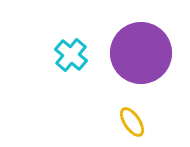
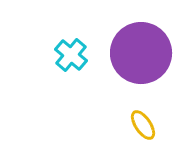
yellow ellipse: moved 11 px right, 3 px down
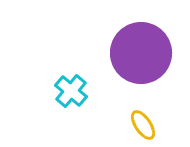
cyan cross: moved 36 px down
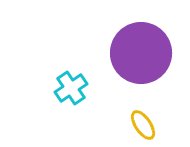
cyan cross: moved 3 px up; rotated 16 degrees clockwise
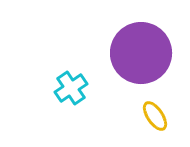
yellow ellipse: moved 12 px right, 9 px up
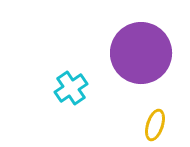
yellow ellipse: moved 9 px down; rotated 52 degrees clockwise
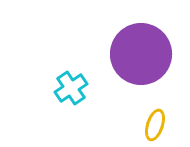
purple circle: moved 1 px down
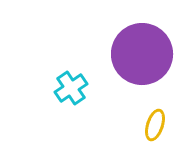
purple circle: moved 1 px right
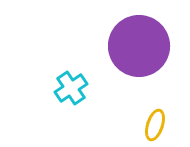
purple circle: moved 3 px left, 8 px up
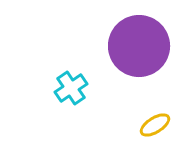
yellow ellipse: rotated 40 degrees clockwise
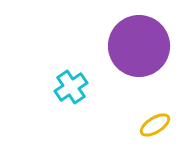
cyan cross: moved 1 px up
